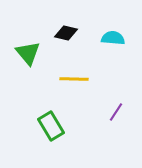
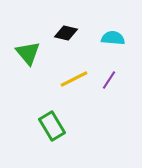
yellow line: rotated 28 degrees counterclockwise
purple line: moved 7 px left, 32 px up
green rectangle: moved 1 px right
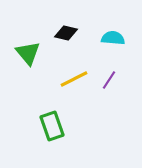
green rectangle: rotated 12 degrees clockwise
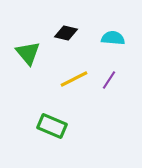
green rectangle: rotated 48 degrees counterclockwise
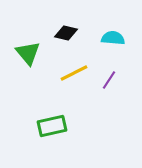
yellow line: moved 6 px up
green rectangle: rotated 36 degrees counterclockwise
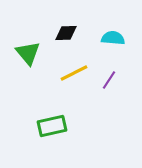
black diamond: rotated 15 degrees counterclockwise
